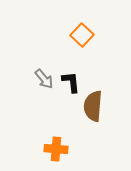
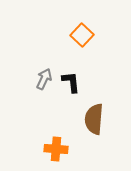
gray arrow: rotated 115 degrees counterclockwise
brown semicircle: moved 1 px right, 13 px down
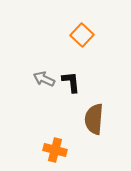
gray arrow: rotated 90 degrees counterclockwise
orange cross: moved 1 px left, 1 px down; rotated 10 degrees clockwise
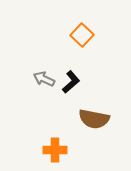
black L-shape: rotated 55 degrees clockwise
brown semicircle: rotated 84 degrees counterclockwise
orange cross: rotated 15 degrees counterclockwise
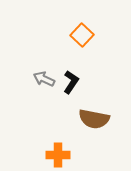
black L-shape: rotated 15 degrees counterclockwise
orange cross: moved 3 px right, 5 px down
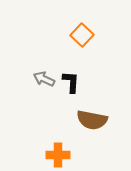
black L-shape: rotated 30 degrees counterclockwise
brown semicircle: moved 2 px left, 1 px down
